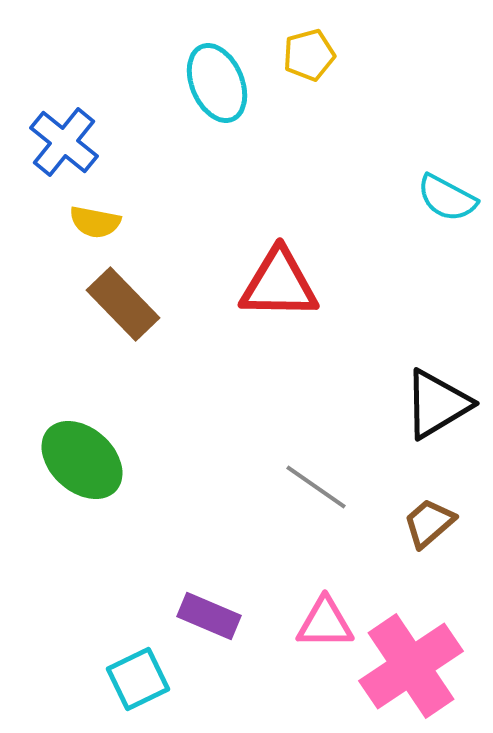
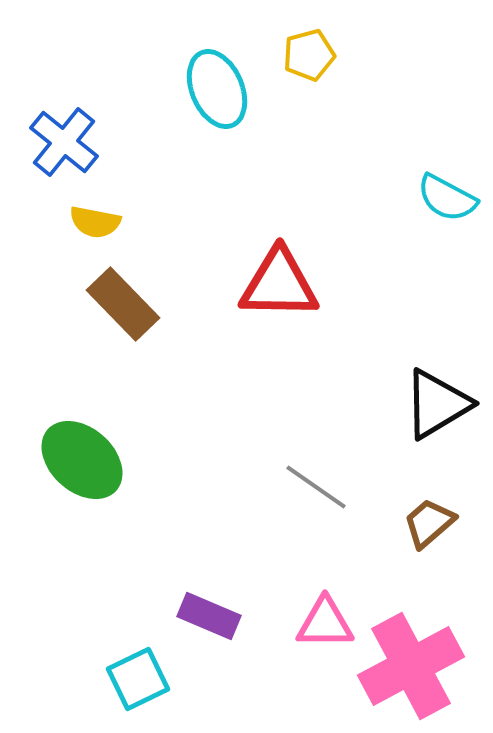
cyan ellipse: moved 6 px down
pink cross: rotated 6 degrees clockwise
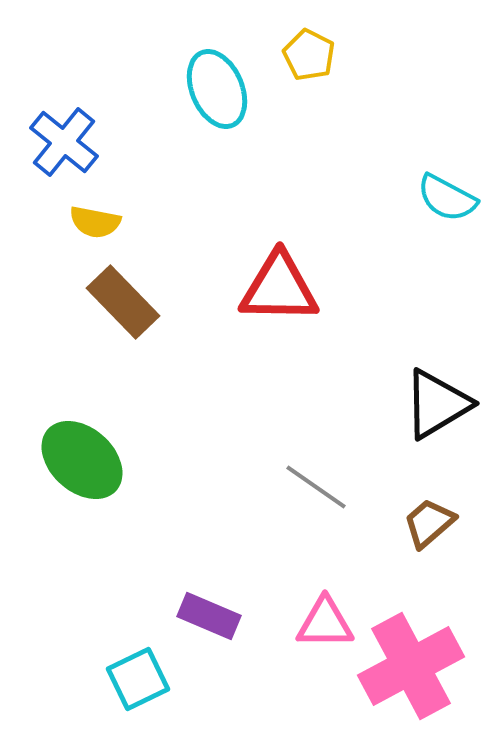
yellow pentagon: rotated 30 degrees counterclockwise
red triangle: moved 4 px down
brown rectangle: moved 2 px up
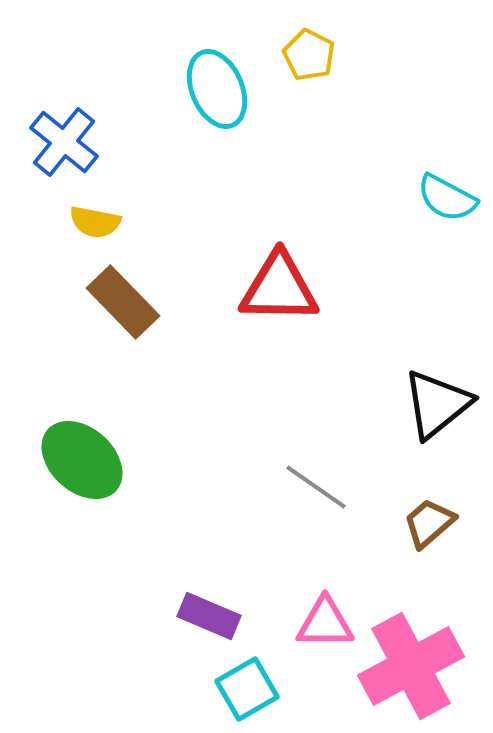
black triangle: rotated 8 degrees counterclockwise
cyan square: moved 109 px right, 10 px down; rotated 4 degrees counterclockwise
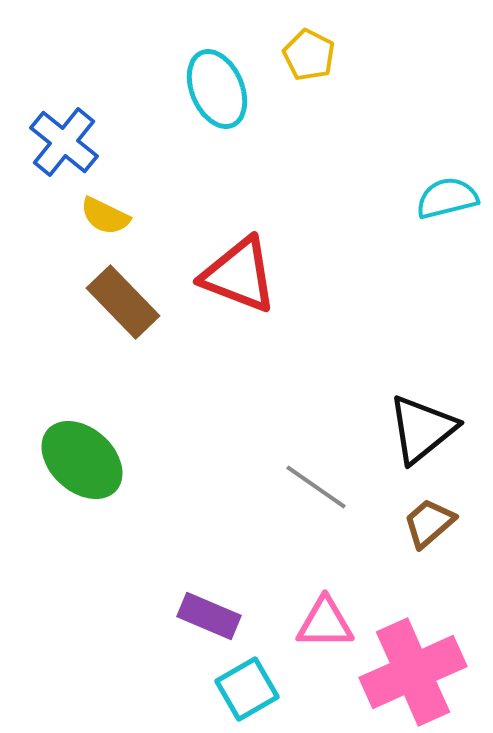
cyan semicircle: rotated 138 degrees clockwise
yellow semicircle: moved 10 px right, 6 px up; rotated 15 degrees clockwise
red triangle: moved 40 px left, 13 px up; rotated 20 degrees clockwise
black triangle: moved 15 px left, 25 px down
pink cross: moved 2 px right, 6 px down; rotated 4 degrees clockwise
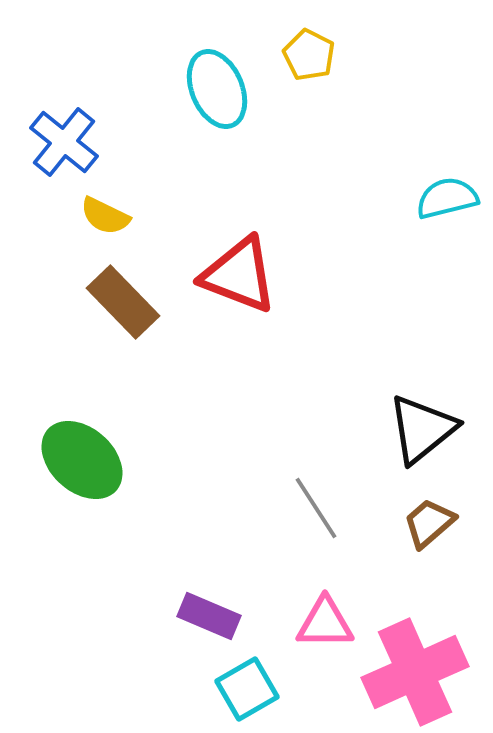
gray line: moved 21 px down; rotated 22 degrees clockwise
pink cross: moved 2 px right
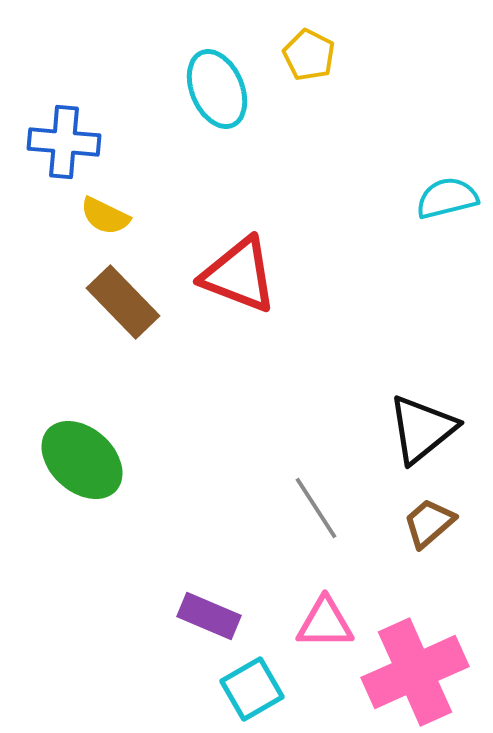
blue cross: rotated 34 degrees counterclockwise
cyan square: moved 5 px right
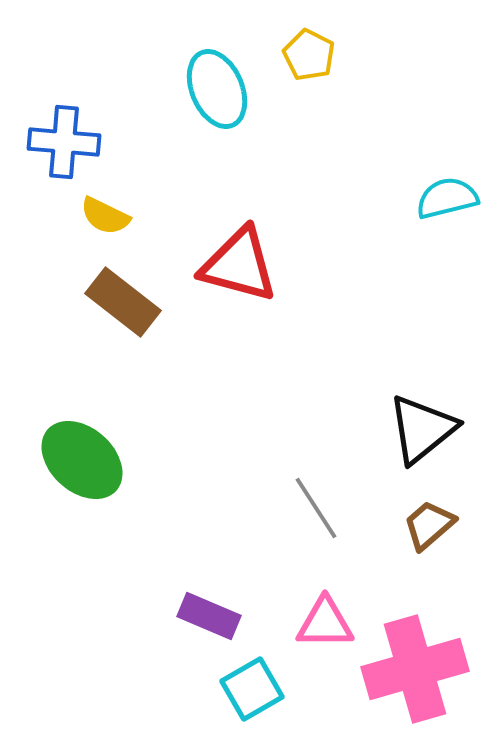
red triangle: moved 10 px up; rotated 6 degrees counterclockwise
brown rectangle: rotated 8 degrees counterclockwise
brown trapezoid: moved 2 px down
pink cross: moved 3 px up; rotated 8 degrees clockwise
